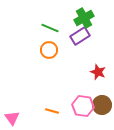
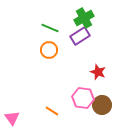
pink hexagon: moved 8 px up
orange line: rotated 16 degrees clockwise
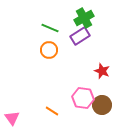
red star: moved 4 px right, 1 px up
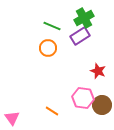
green line: moved 2 px right, 2 px up
orange circle: moved 1 px left, 2 px up
red star: moved 4 px left
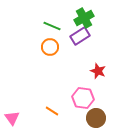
orange circle: moved 2 px right, 1 px up
brown circle: moved 6 px left, 13 px down
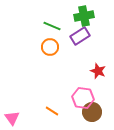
green cross: moved 2 px up; rotated 18 degrees clockwise
brown circle: moved 4 px left, 6 px up
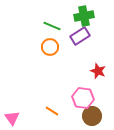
brown circle: moved 4 px down
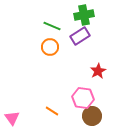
green cross: moved 1 px up
red star: rotated 21 degrees clockwise
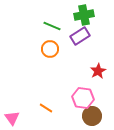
orange circle: moved 2 px down
orange line: moved 6 px left, 3 px up
